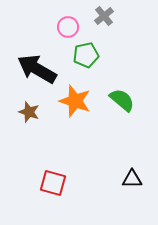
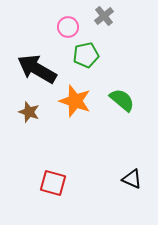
black triangle: rotated 25 degrees clockwise
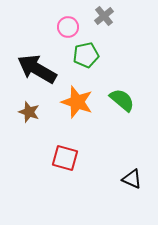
orange star: moved 2 px right, 1 px down
red square: moved 12 px right, 25 px up
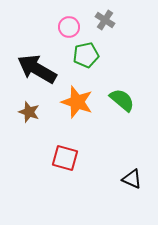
gray cross: moved 1 px right, 4 px down; rotated 18 degrees counterclockwise
pink circle: moved 1 px right
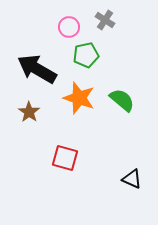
orange star: moved 2 px right, 4 px up
brown star: rotated 15 degrees clockwise
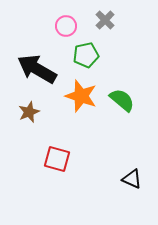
gray cross: rotated 12 degrees clockwise
pink circle: moved 3 px left, 1 px up
orange star: moved 2 px right, 2 px up
brown star: rotated 15 degrees clockwise
red square: moved 8 px left, 1 px down
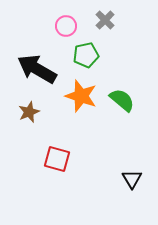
black triangle: rotated 35 degrees clockwise
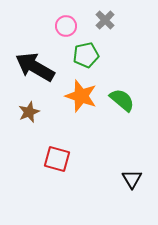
black arrow: moved 2 px left, 2 px up
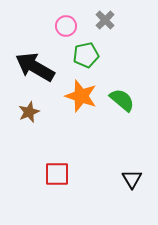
red square: moved 15 px down; rotated 16 degrees counterclockwise
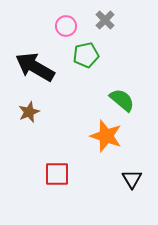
orange star: moved 25 px right, 40 px down
